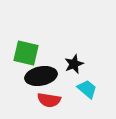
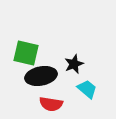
red semicircle: moved 2 px right, 4 px down
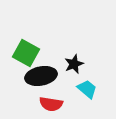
green square: rotated 16 degrees clockwise
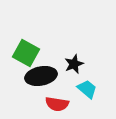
red semicircle: moved 6 px right
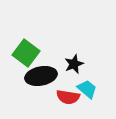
green square: rotated 8 degrees clockwise
red semicircle: moved 11 px right, 7 px up
